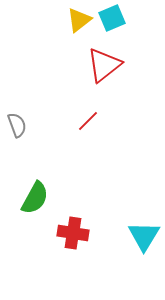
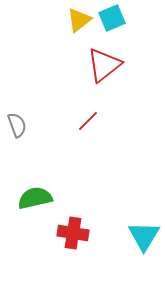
green semicircle: rotated 132 degrees counterclockwise
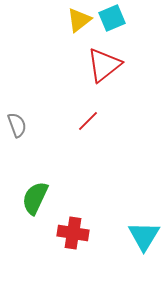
green semicircle: rotated 52 degrees counterclockwise
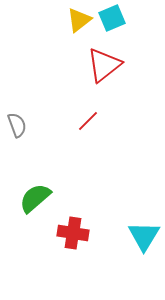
green semicircle: rotated 24 degrees clockwise
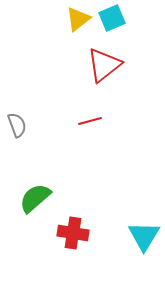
yellow triangle: moved 1 px left, 1 px up
red line: moved 2 px right; rotated 30 degrees clockwise
